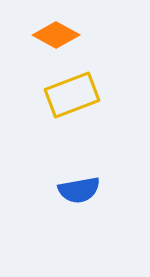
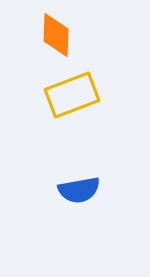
orange diamond: rotated 63 degrees clockwise
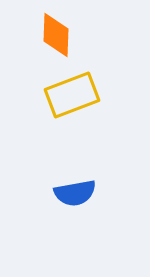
blue semicircle: moved 4 px left, 3 px down
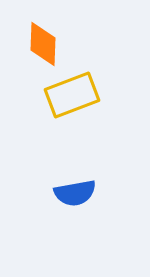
orange diamond: moved 13 px left, 9 px down
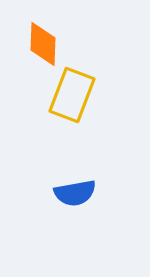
yellow rectangle: rotated 48 degrees counterclockwise
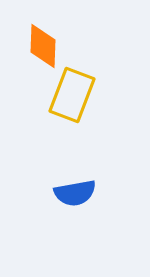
orange diamond: moved 2 px down
